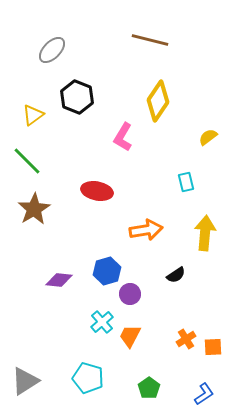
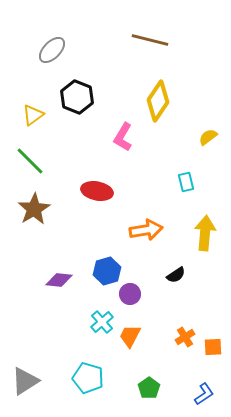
green line: moved 3 px right
orange cross: moved 1 px left, 2 px up
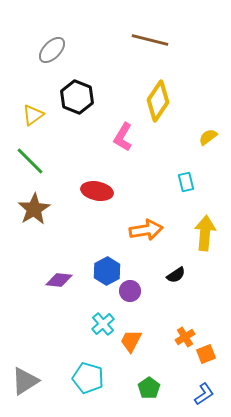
blue hexagon: rotated 12 degrees counterclockwise
purple circle: moved 3 px up
cyan cross: moved 1 px right, 2 px down
orange trapezoid: moved 1 px right, 5 px down
orange square: moved 7 px left, 7 px down; rotated 18 degrees counterclockwise
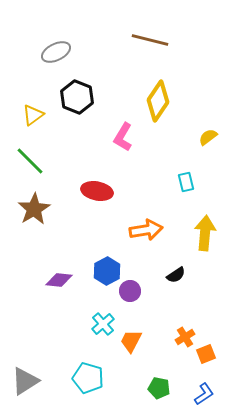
gray ellipse: moved 4 px right, 2 px down; rotated 20 degrees clockwise
green pentagon: moved 10 px right; rotated 25 degrees counterclockwise
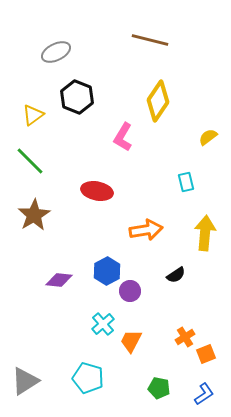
brown star: moved 6 px down
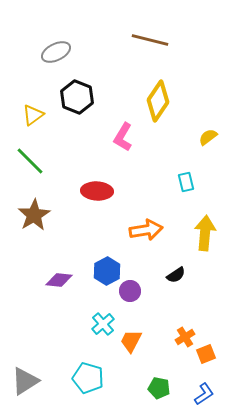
red ellipse: rotated 8 degrees counterclockwise
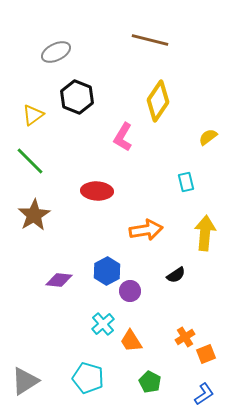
orange trapezoid: rotated 60 degrees counterclockwise
green pentagon: moved 9 px left, 6 px up; rotated 15 degrees clockwise
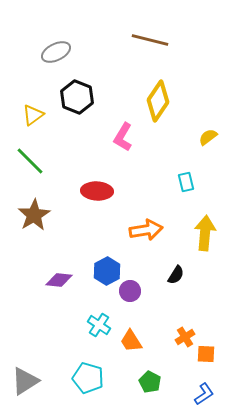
black semicircle: rotated 24 degrees counterclockwise
cyan cross: moved 4 px left, 1 px down; rotated 15 degrees counterclockwise
orange square: rotated 24 degrees clockwise
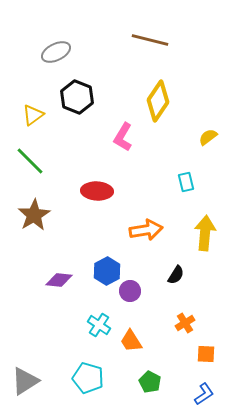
orange cross: moved 14 px up
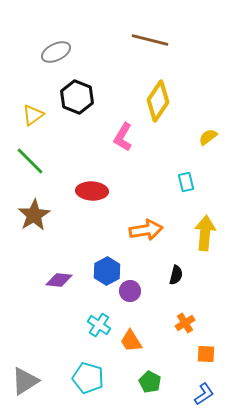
red ellipse: moved 5 px left
black semicircle: rotated 18 degrees counterclockwise
